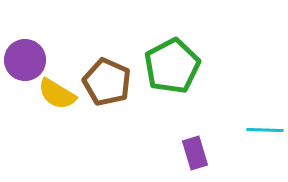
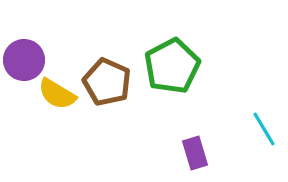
purple circle: moved 1 px left
cyan line: moved 1 px left, 1 px up; rotated 57 degrees clockwise
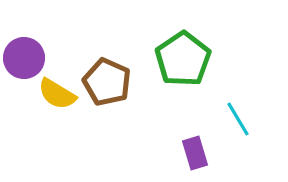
purple circle: moved 2 px up
green pentagon: moved 11 px right, 7 px up; rotated 6 degrees counterclockwise
cyan line: moved 26 px left, 10 px up
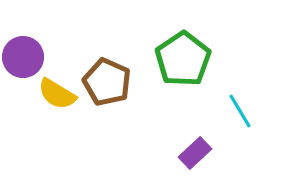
purple circle: moved 1 px left, 1 px up
cyan line: moved 2 px right, 8 px up
purple rectangle: rotated 64 degrees clockwise
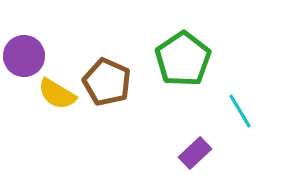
purple circle: moved 1 px right, 1 px up
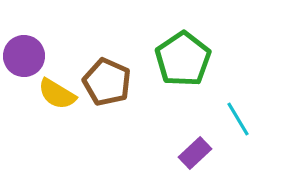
cyan line: moved 2 px left, 8 px down
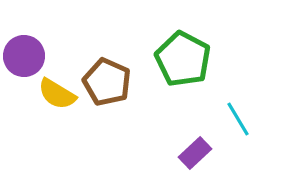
green pentagon: rotated 10 degrees counterclockwise
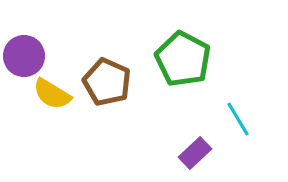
yellow semicircle: moved 5 px left
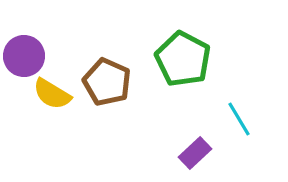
cyan line: moved 1 px right
